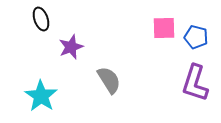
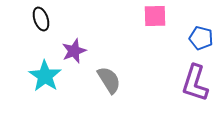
pink square: moved 9 px left, 12 px up
blue pentagon: moved 5 px right, 1 px down
purple star: moved 3 px right, 4 px down
cyan star: moved 4 px right, 20 px up
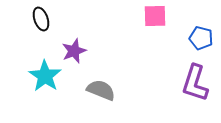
gray semicircle: moved 8 px left, 10 px down; rotated 36 degrees counterclockwise
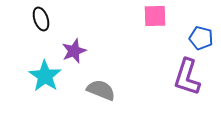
purple L-shape: moved 8 px left, 6 px up
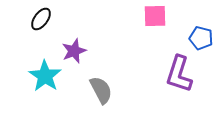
black ellipse: rotated 55 degrees clockwise
purple L-shape: moved 8 px left, 3 px up
gray semicircle: rotated 40 degrees clockwise
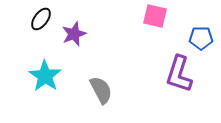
pink square: rotated 15 degrees clockwise
blue pentagon: rotated 15 degrees counterclockwise
purple star: moved 17 px up
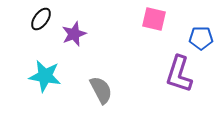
pink square: moved 1 px left, 3 px down
cyan star: rotated 24 degrees counterclockwise
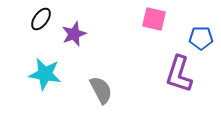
cyan star: moved 2 px up
